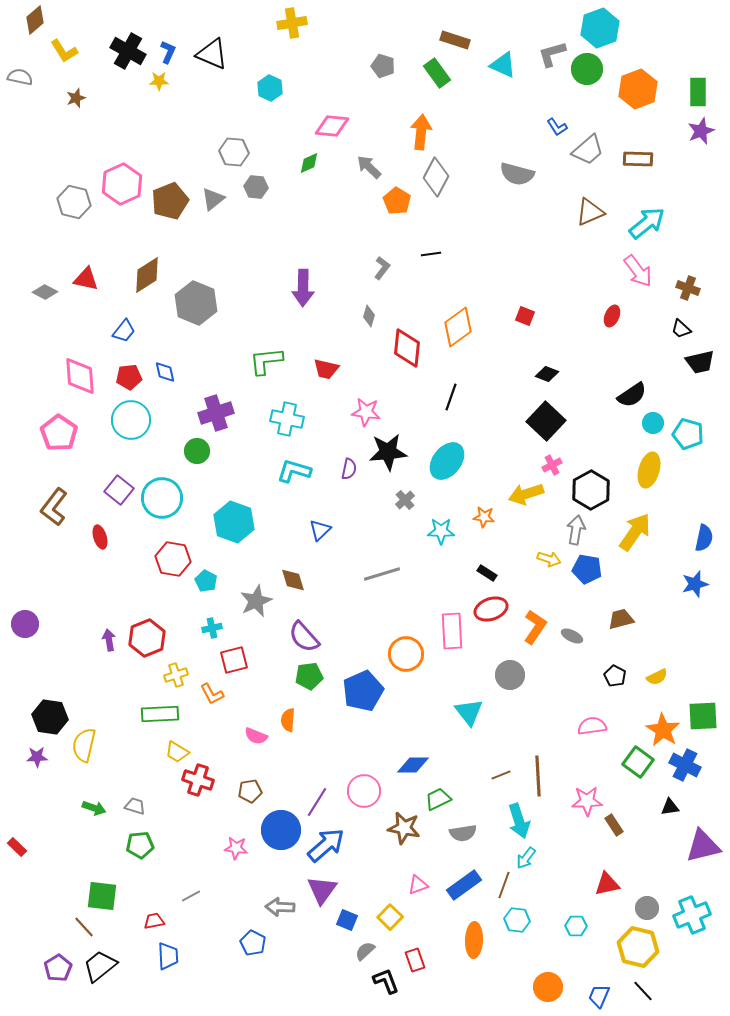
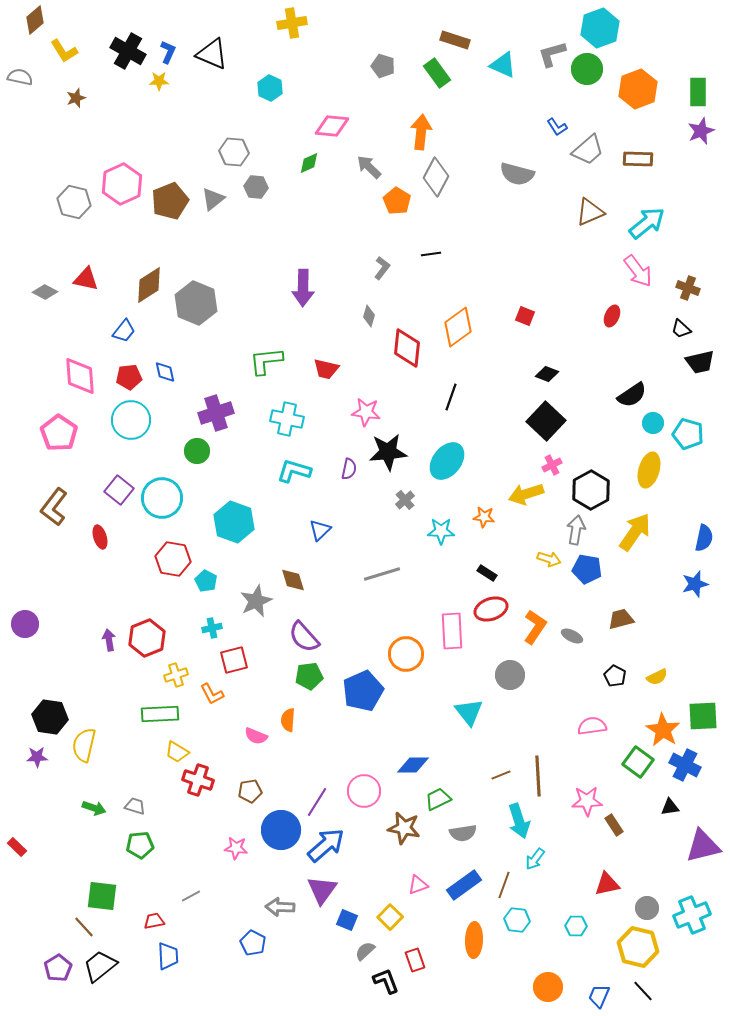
brown diamond at (147, 275): moved 2 px right, 10 px down
cyan arrow at (526, 858): moved 9 px right, 1 px down
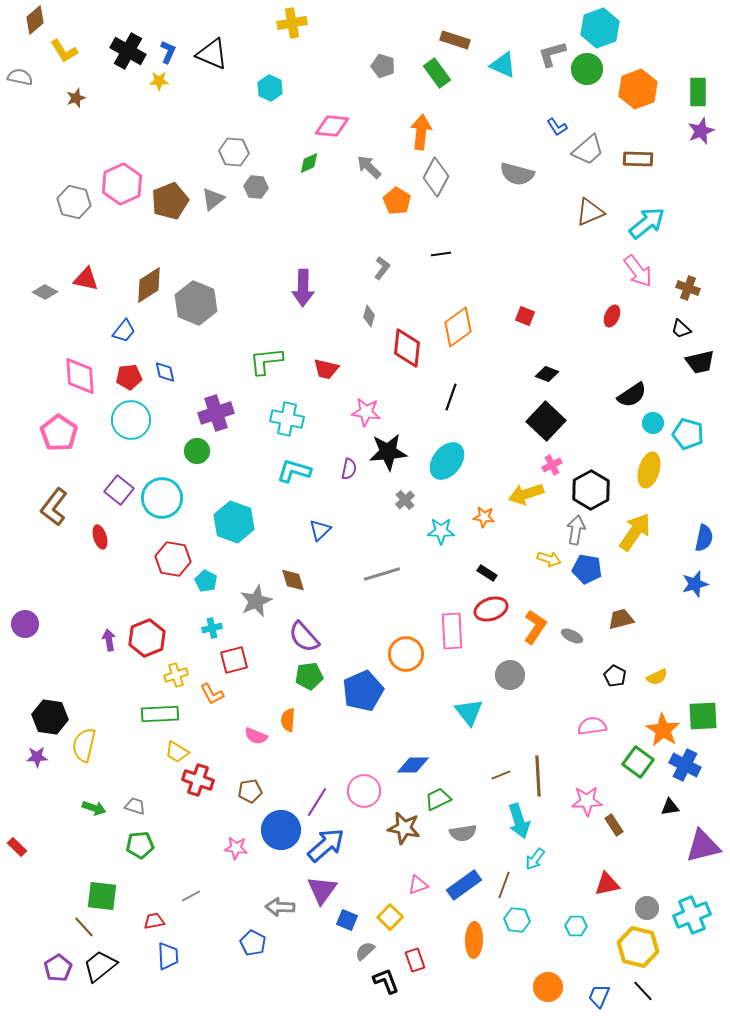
black line at (431, 254): moved 10 px right
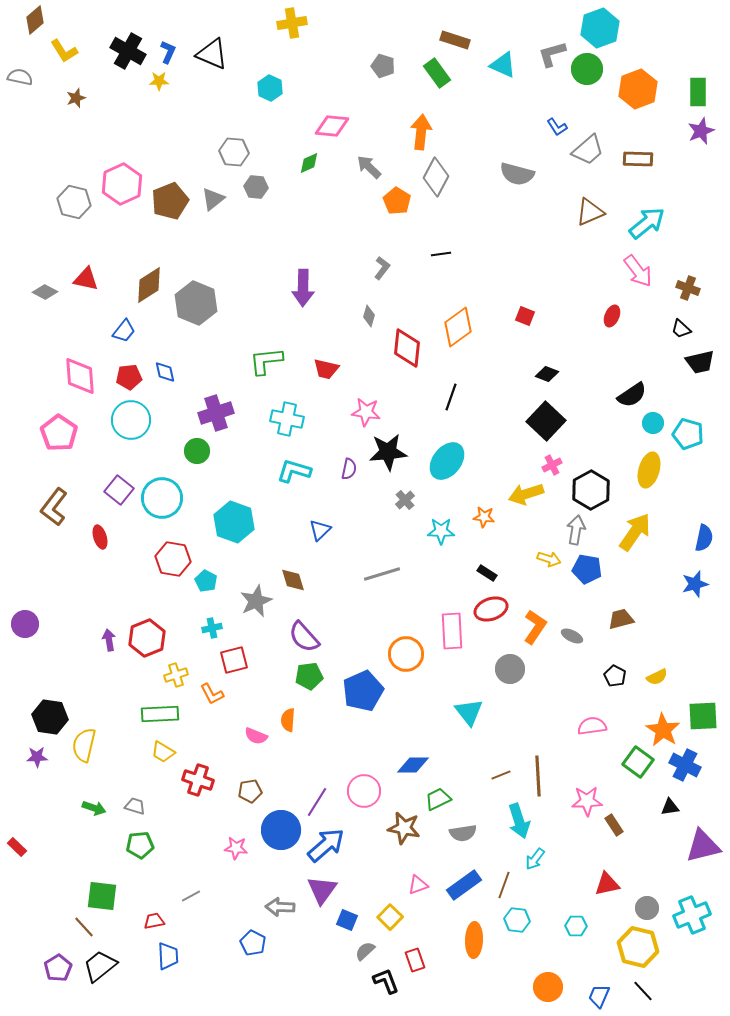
gray circle at (510, 675): moved 6 px up
yellow trapezoid at (177, 752): moved 14 px left
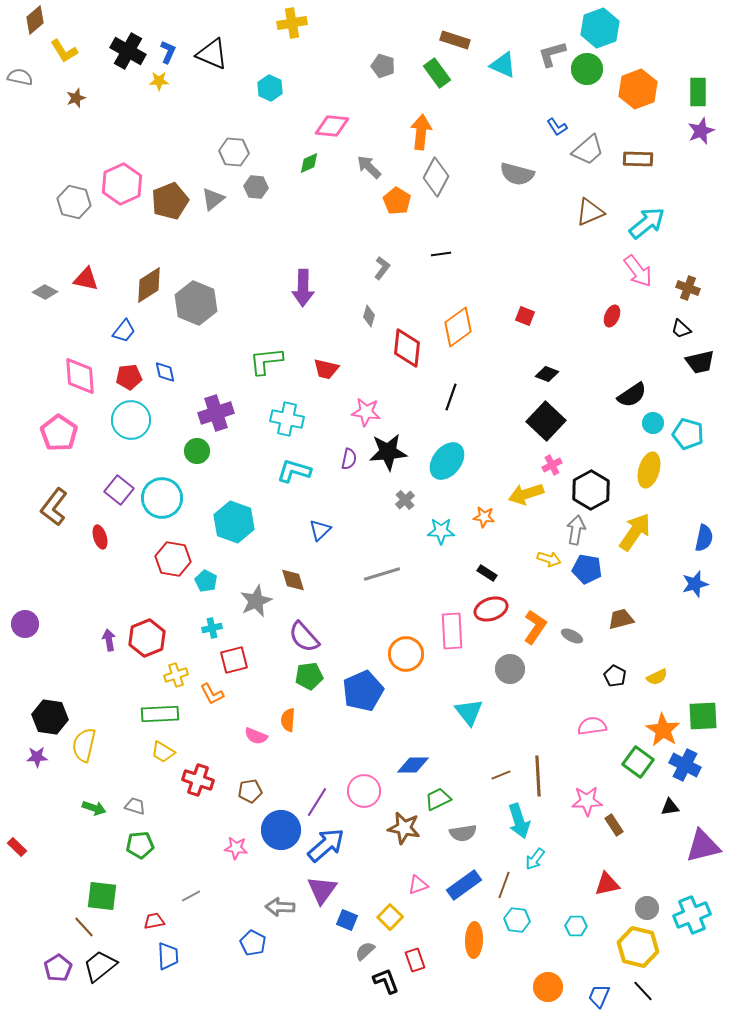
purple semicircle at (349, 469): moved 10 px up
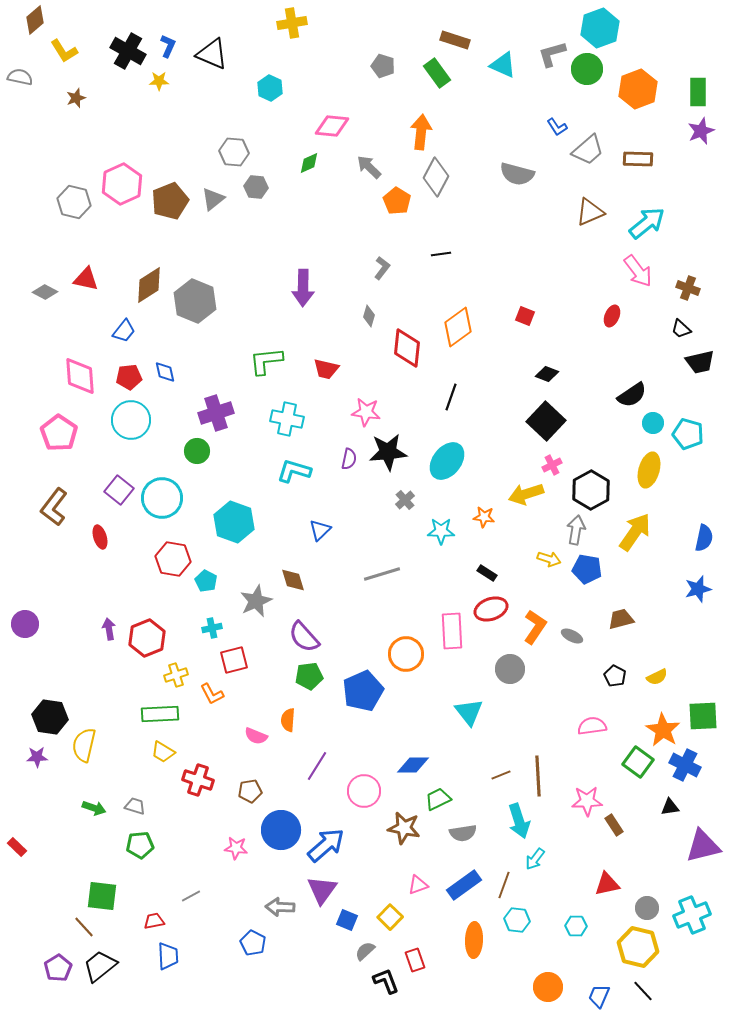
blue L-shape at (168, 52): moved 6 px up
gray hexagon at (196, 303): moved 1 px left, 2 px up
blue star at (695, 584): moved 3 px right, 5 px down
purple arrow at (109, 640): moved 11 px up
purple line at (317, 802): moved 36 px up
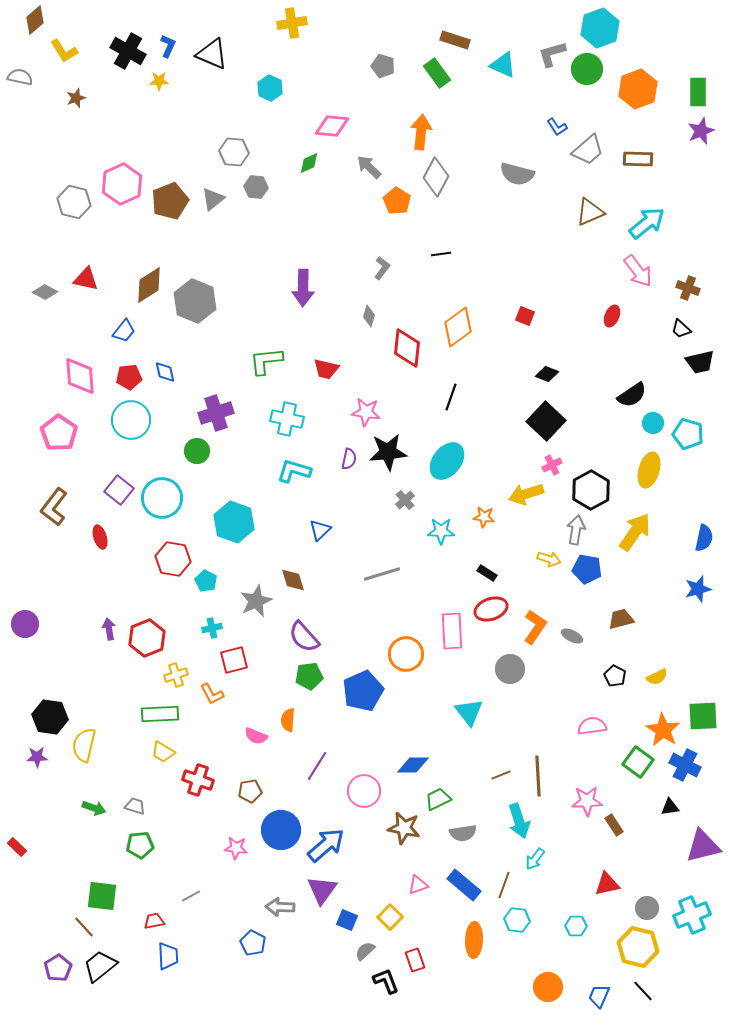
blue rectangle at (464, 885): rotated 76 degrees clockwise
